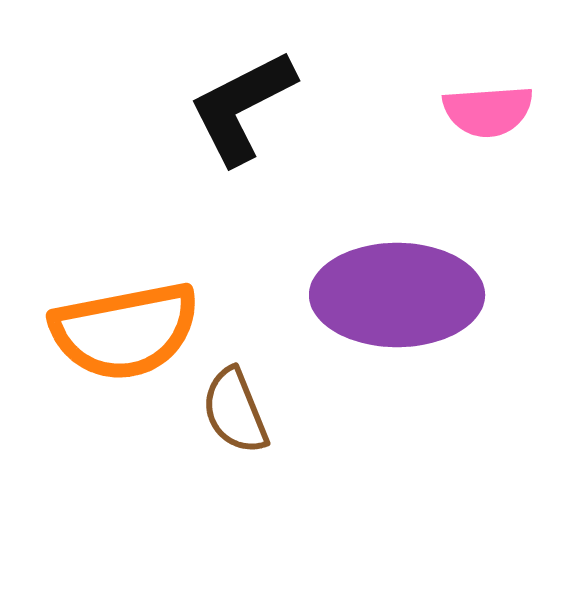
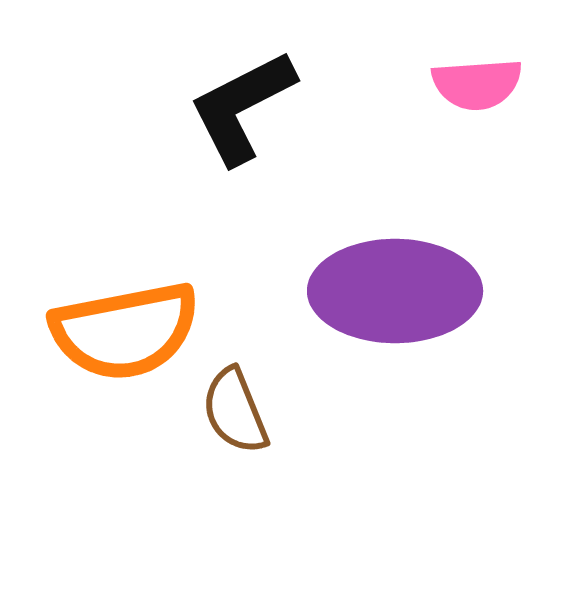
pink semicircle: moved 11 px left, 27 px up
purple ellipse: moved 2 px left, 4 px up
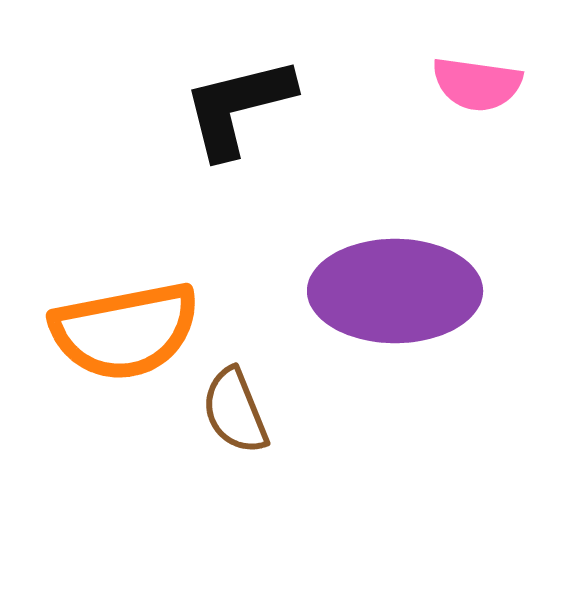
pink semicircle: rotated 12 degrees clockwise
black L-shape: moved 4 px left; rotated 13 degrees clockwise
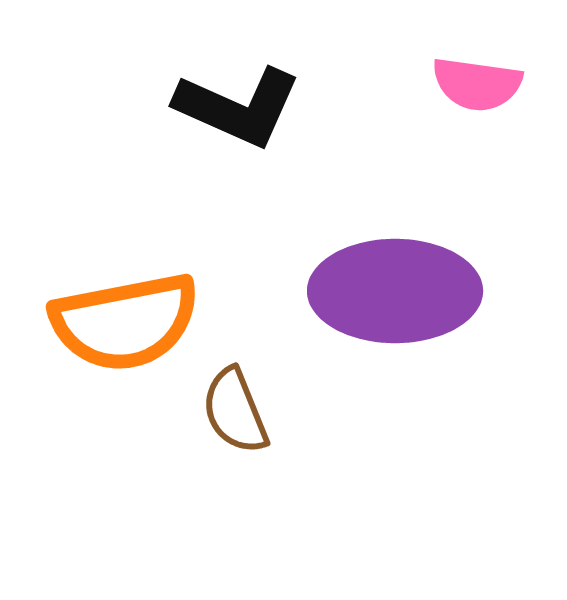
black L-shape: rotated 142 degrees counterclockwise
orange semicircle: moved 9 px up
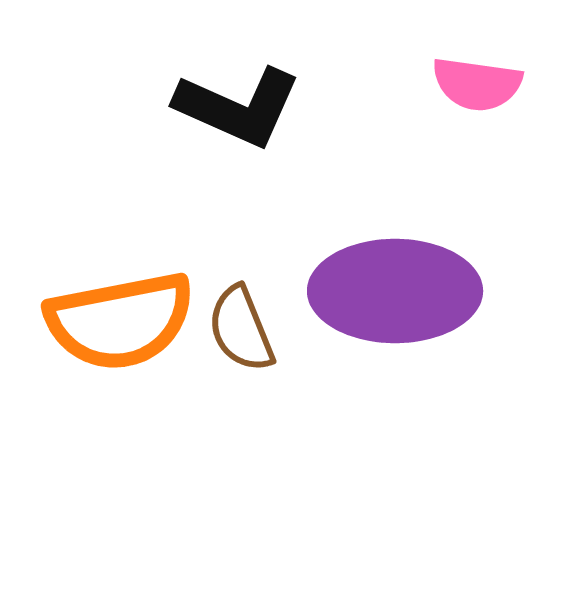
orange semicircle: moved 5 px left, 1 px up
brown semicircle: moved 6 px right, 82 px up
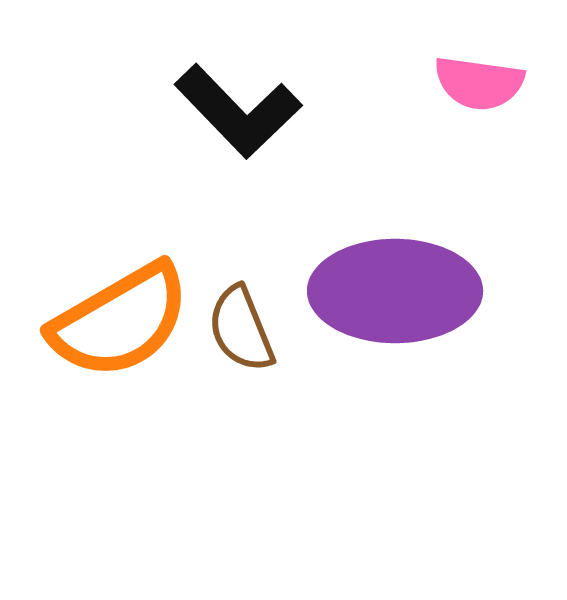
pink semicircle: moved 2 px right, 1 px up
black L-shape: moved 4 px down; rotated 22 degrees clockwise
orange semicircle: rotated 19 degrees counterclockwise
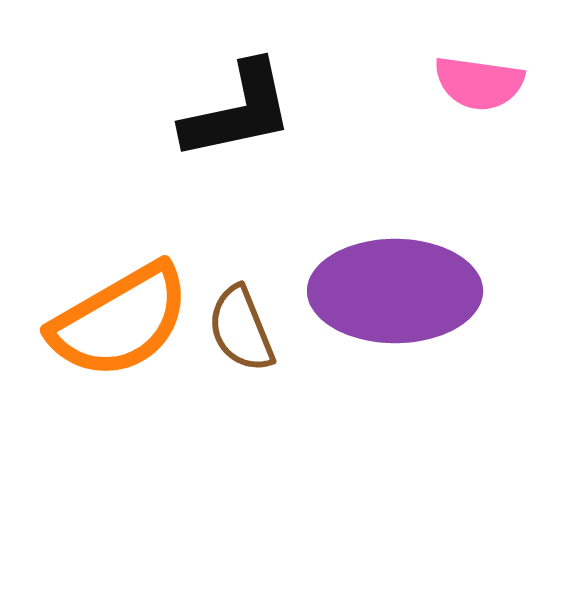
black L-shape: rotated 58 degrees counterclockwise
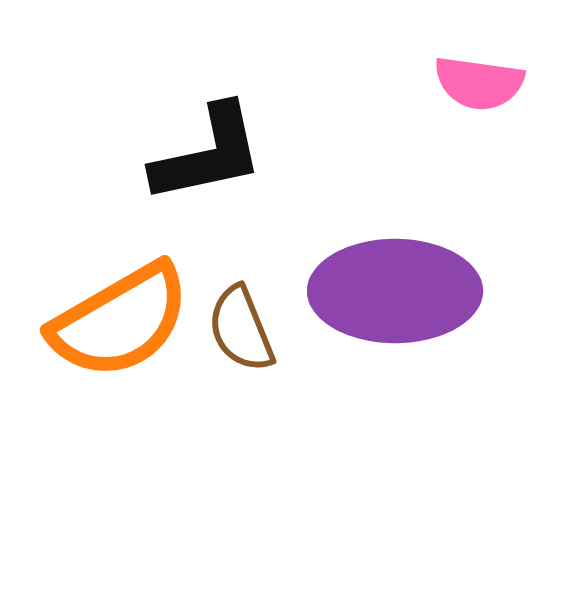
black L-shape: moved 30 px left, 43 px down
